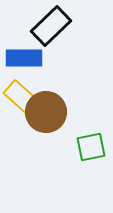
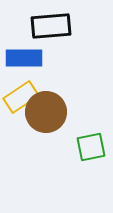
black rectangle: rotated 39 degrees clockwise
yellow rectangle: rotated 76 degrees counterclockwise
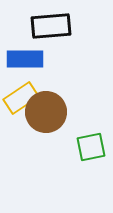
blue rectangle: moved 1 px right, 1 px down
yellow rectangle: moved 1 px down
